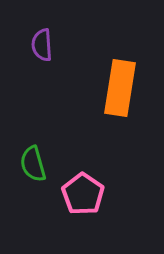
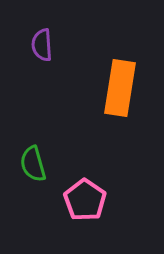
pink pentagon: moved 2 px right, 6 px down
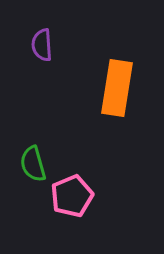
orange rectangle: moved 3 px left
pink pentagon: moved 13 px left, 4 px up; rotated 15 degrees clockwise
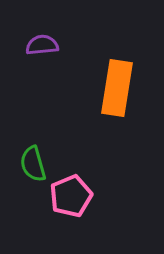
purple semicircle: rotated 88 degrees clockwise
pink pentagon: moved 1 px left
